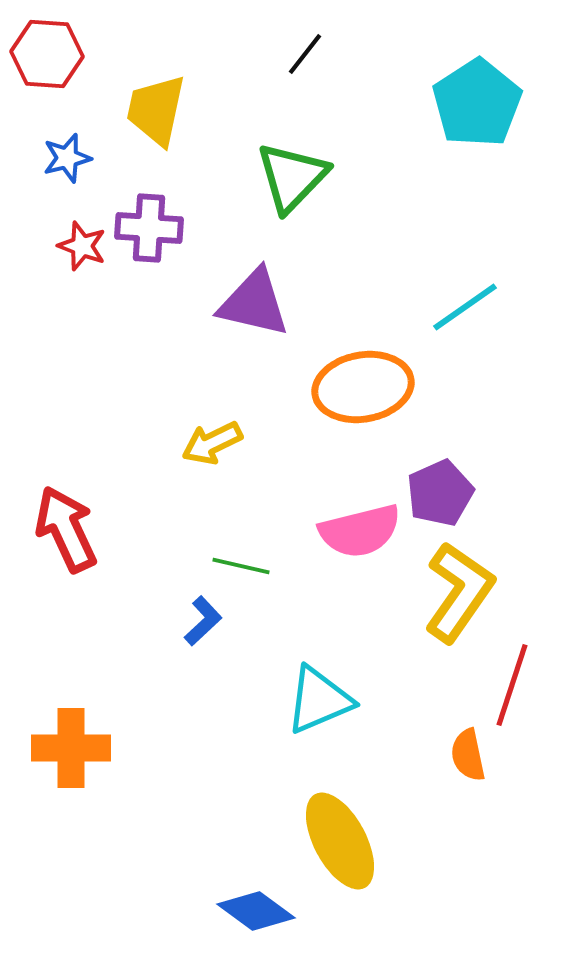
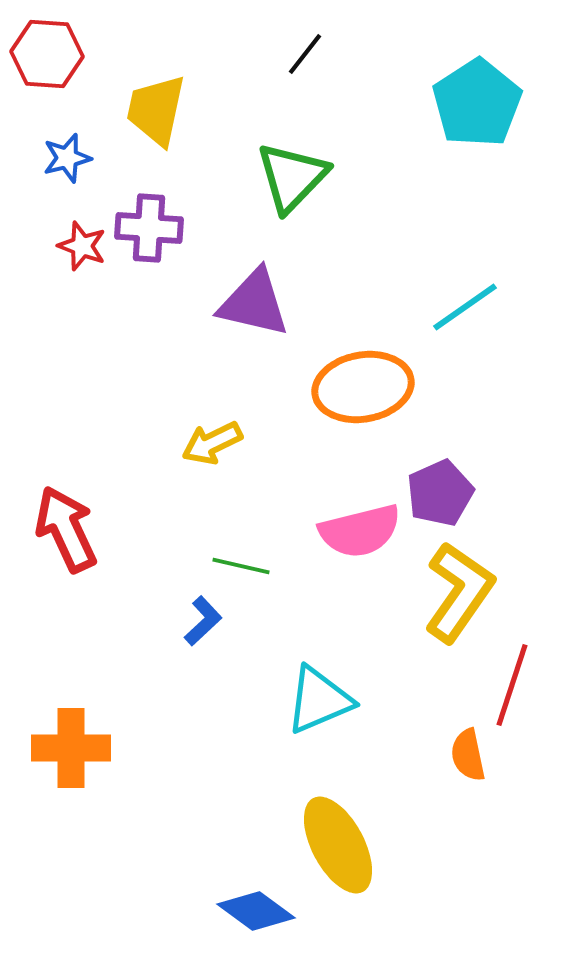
yellow ellipse: moved 2 px left, 4 px down
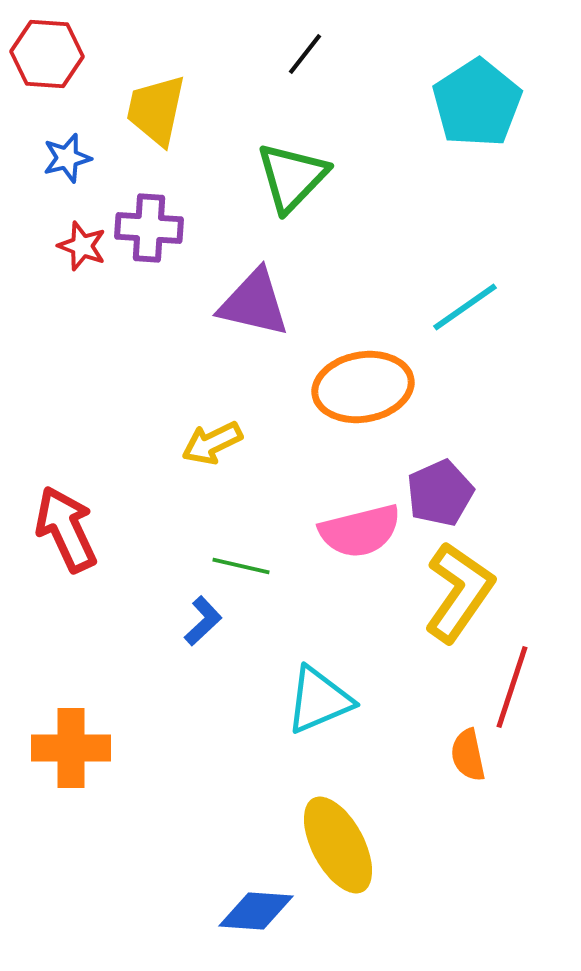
red line: moved 2 px down
blue diamond: rotated 32 degrees counterclockwise
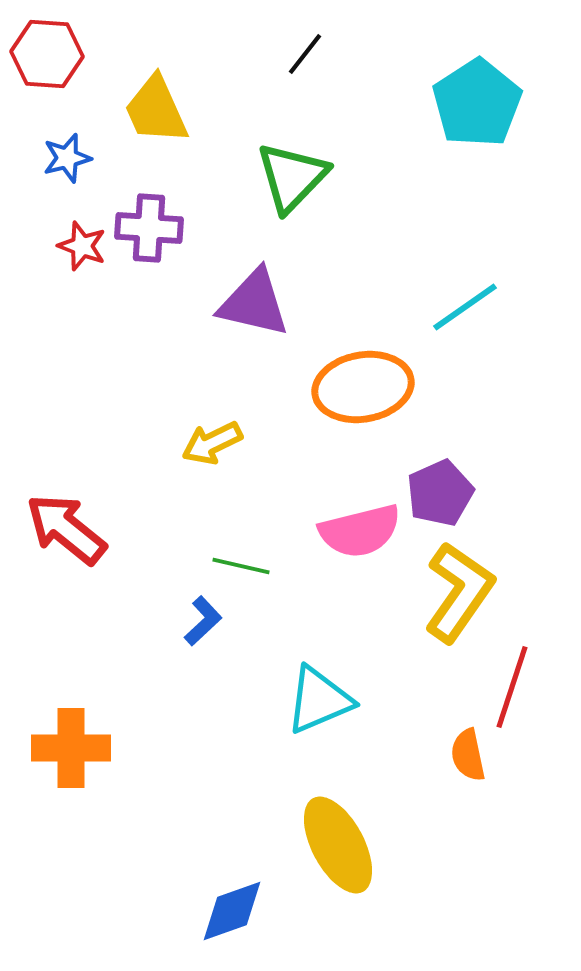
yellow trapezoid: rotated 36 degrees counterclockwise
red arrow: rotated 26 degrees counterclockwise
blue diamond: moved 24 px left; rotated 24 degrees counterclockwise
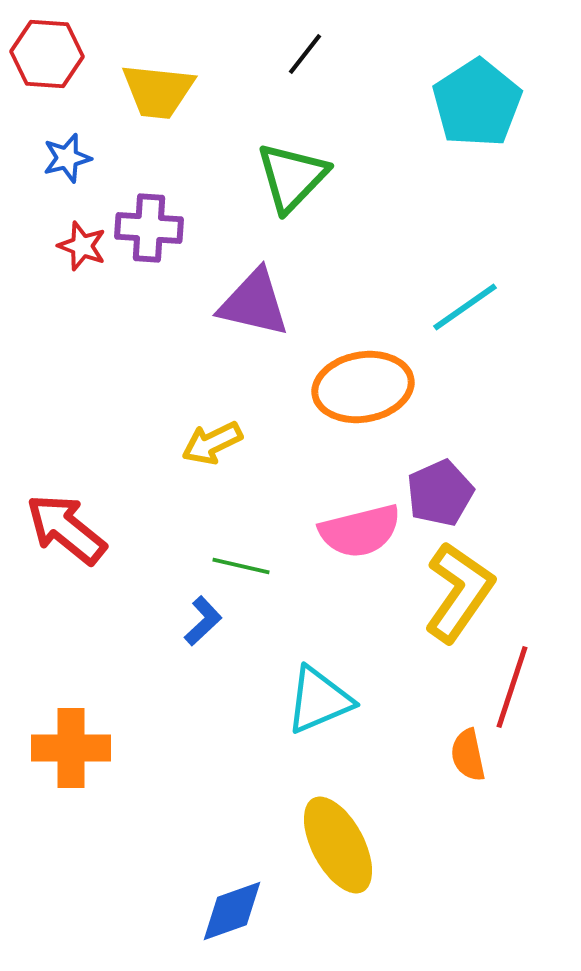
yellow trapezoid: moved 2 px right, 19 px up; rotated 60 degrees counterclockwise
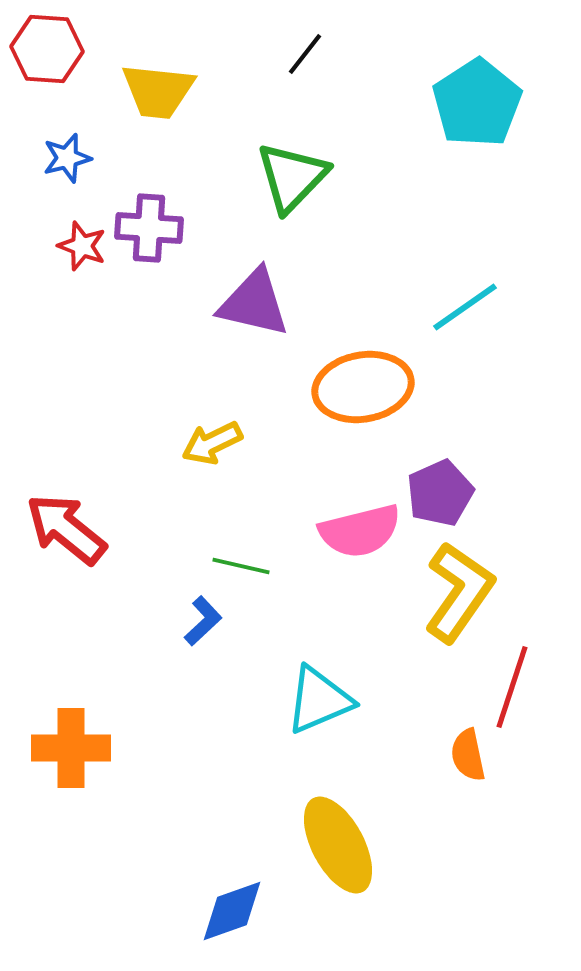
red hexagon: moved 5 px up
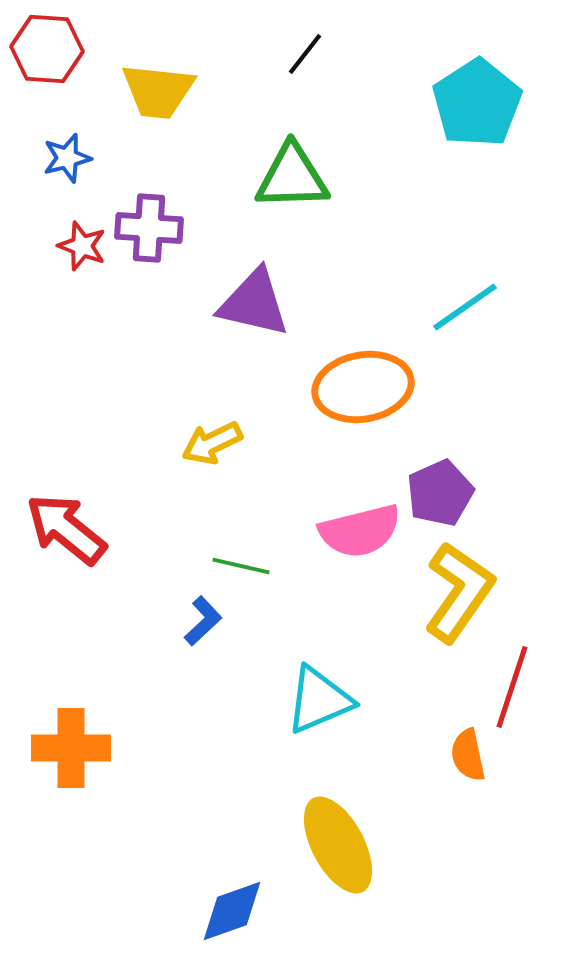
green triangle: rotated 44 degrees clockwise
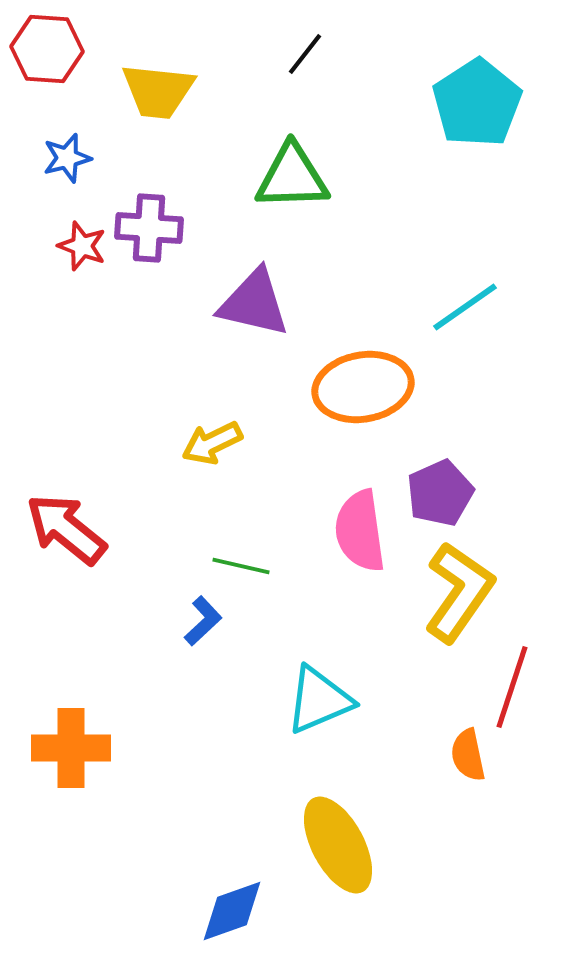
pink semicircle: rotated 96 degrees clockwise
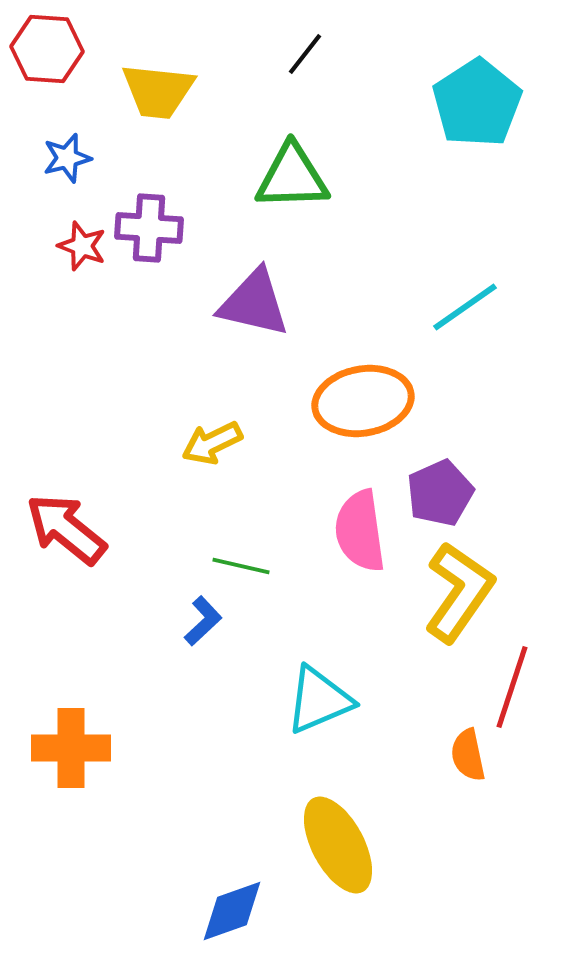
orange ellipse: moved 14 px down
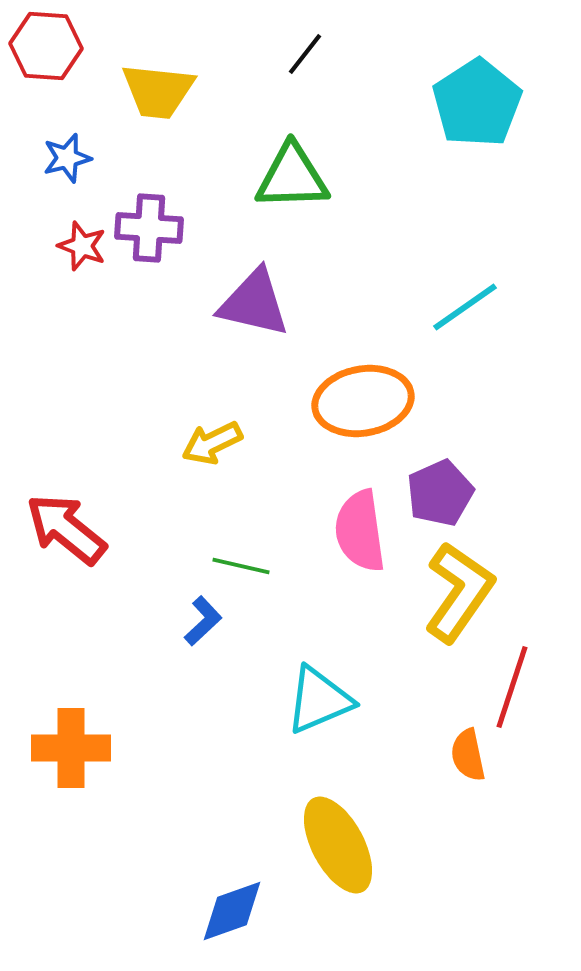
red hexagon: moved 1 px left, 3 px up
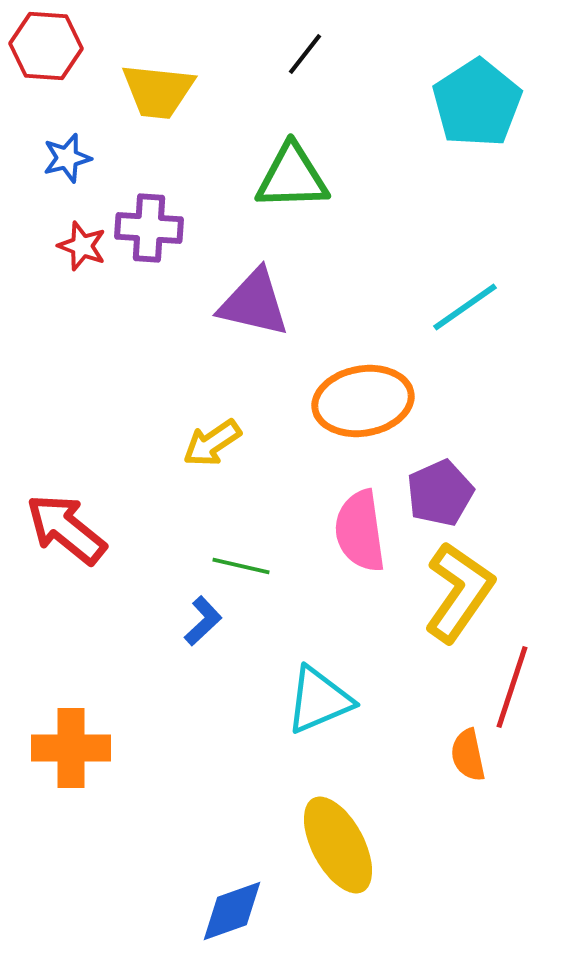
yellow arrow: rotated 8 degrees counterclockwise
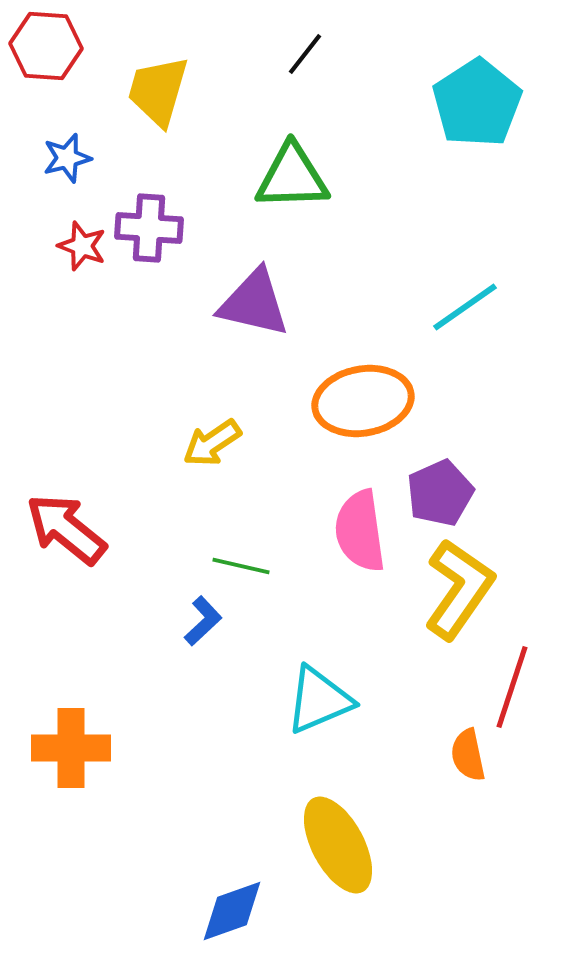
yellow trapezoid: rotated 100 degrees clockwise
yellow L-shape: moved 3 px up
